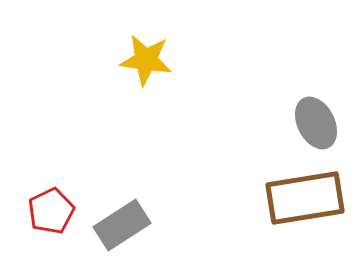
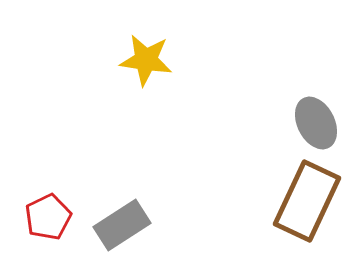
brown rectangle: moved 2 px right, 3 px down; rotated 56 degrees counterclockwise
red pentagon: moved 3 px left, 6 px down
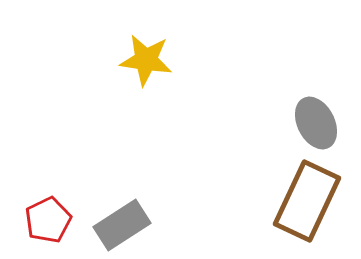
red pentagon: moved 3 px down
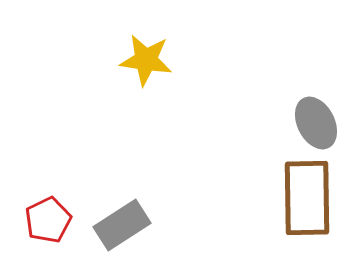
brown rectangle: moved 3 px up; rotated 26 degrees counterclockwise
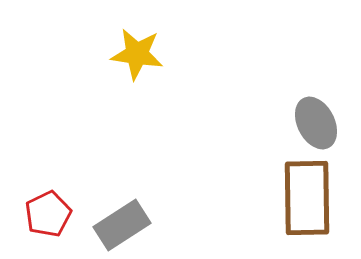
yellow star: moved 9 px left, 6 px up
red pentagon: moved 6 px up
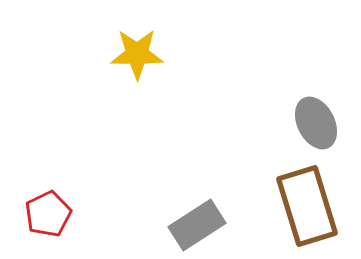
yellow star: rotated 8 degrees counterclockwise
brown rectangle: moved 8 px down; rotated 16 degrees counterclockwise
gray rectangle: moved 75 px right
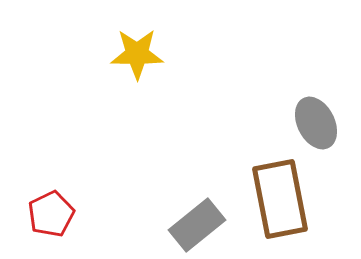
brown rectangle: moved 27 px left, 7 px up; rotated 6 degrees clockwise
red pentagon: moved 3 px right
gray rectangle: rotated 6 degrees counterclockwise
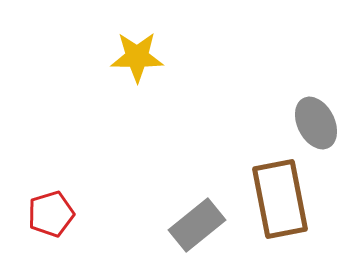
yellow star: moved 3 px down
red pentagon: rotated 9 degrees clockwise
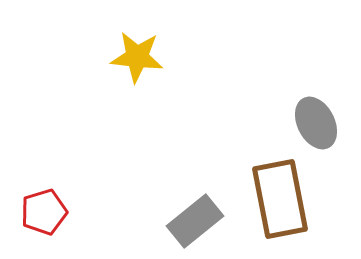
yellow star: rotated 6 degrees clockwise
red pentagon: moved 7 px left, 2 px up
gray rectangle: moved 2 px left, 4 px up
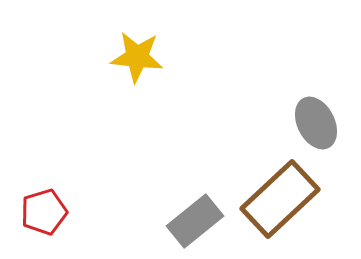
brown rectangle: rotated 58 degrees clockwise
